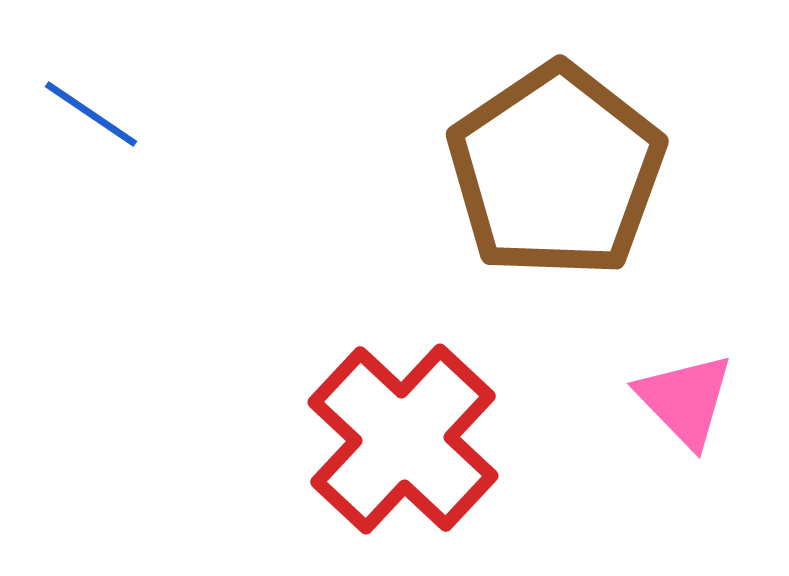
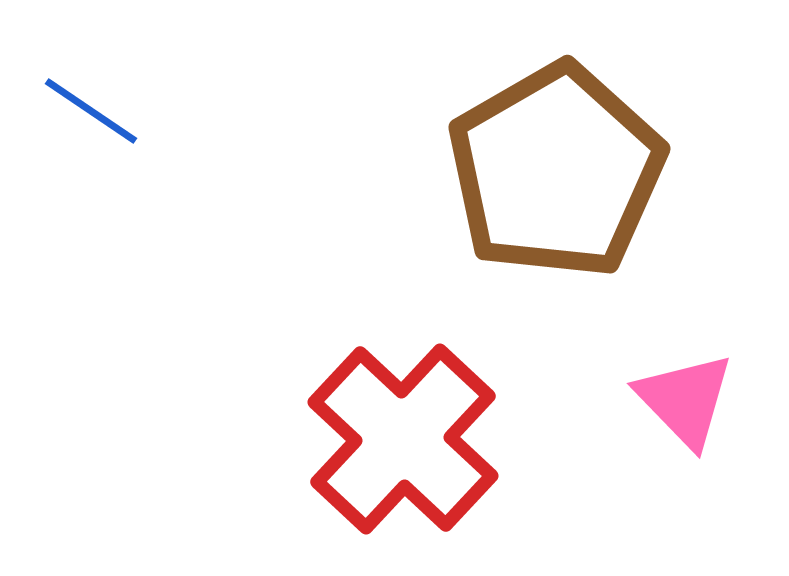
blue line: moved 3 px up
brown pentagon: rotated 4 degrees clockwise
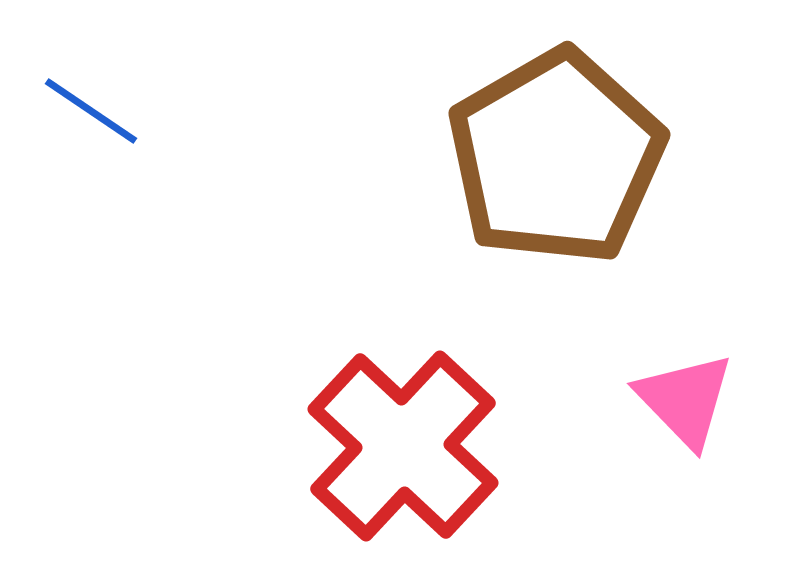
brown pentagon: moved 14 px up
red cross: moved 7 px down
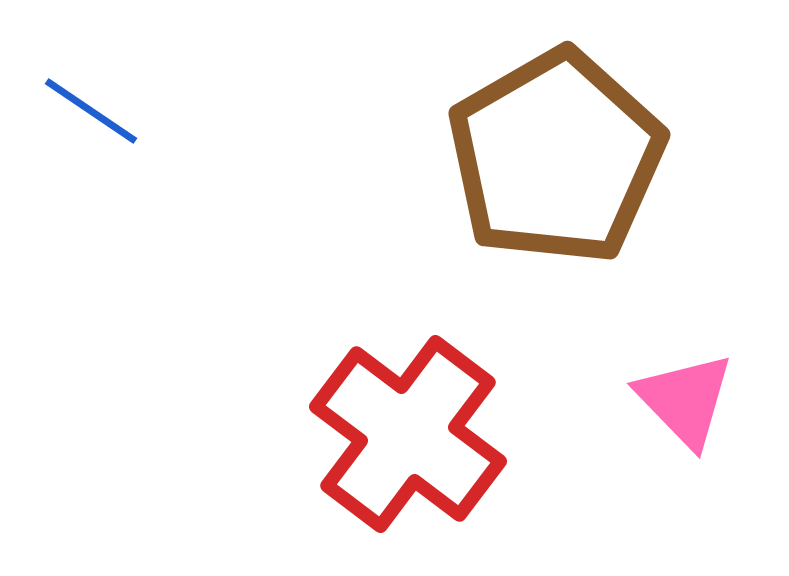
red cross: moved 5 px right, 12 px up; rotated 6 degrees counterclockwise
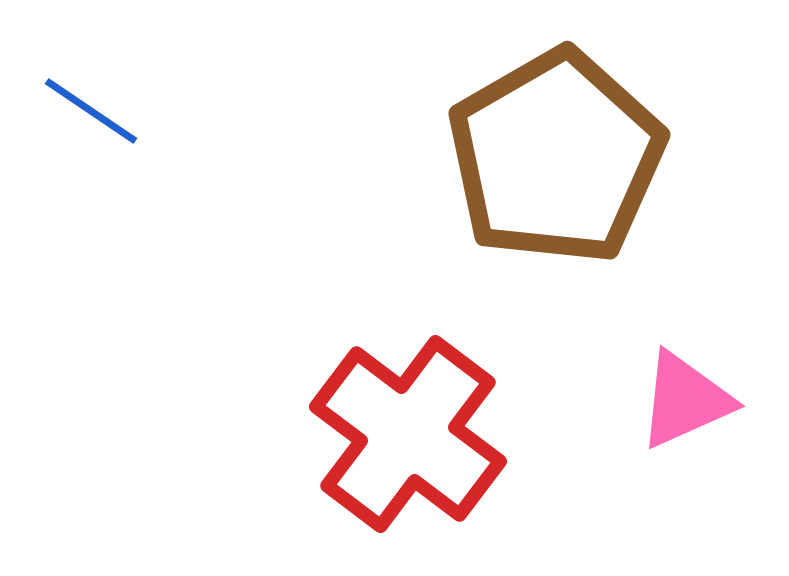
pink triangle: rotated 50 degrees clockwise
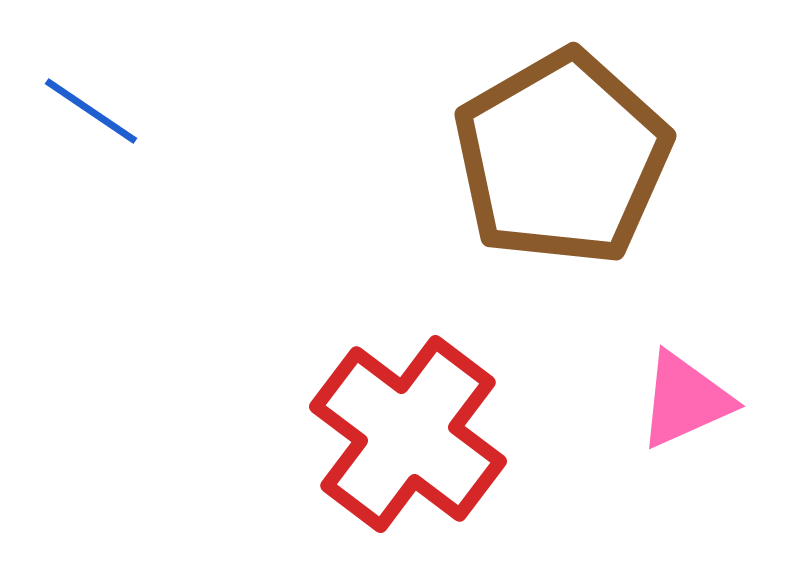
brown pentagon: moved 6 px right, 1 px down
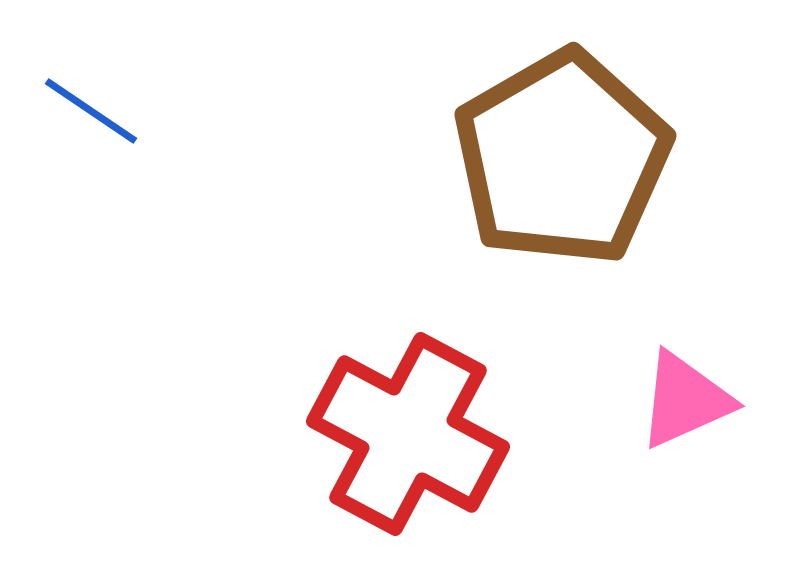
red cross: rotated 9 degrees counterclockwise
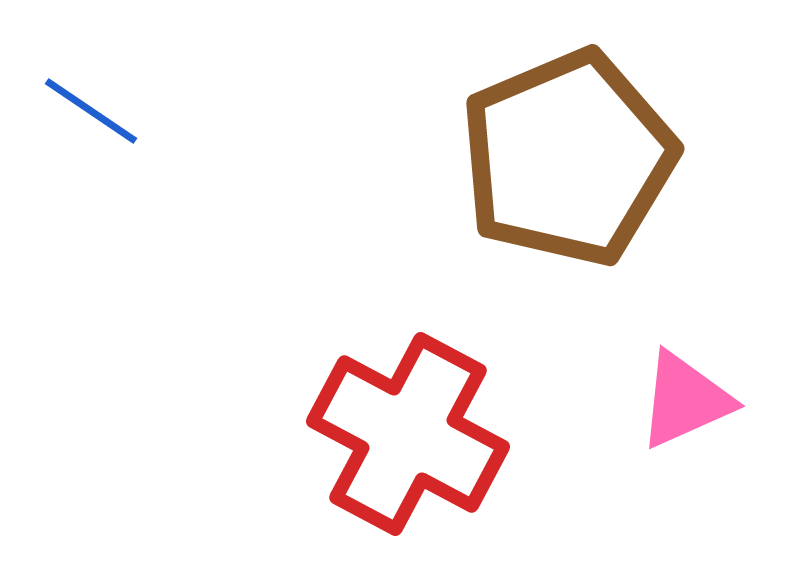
brown pentagon: moved 6 px right; rotated 7 degrees clockwise
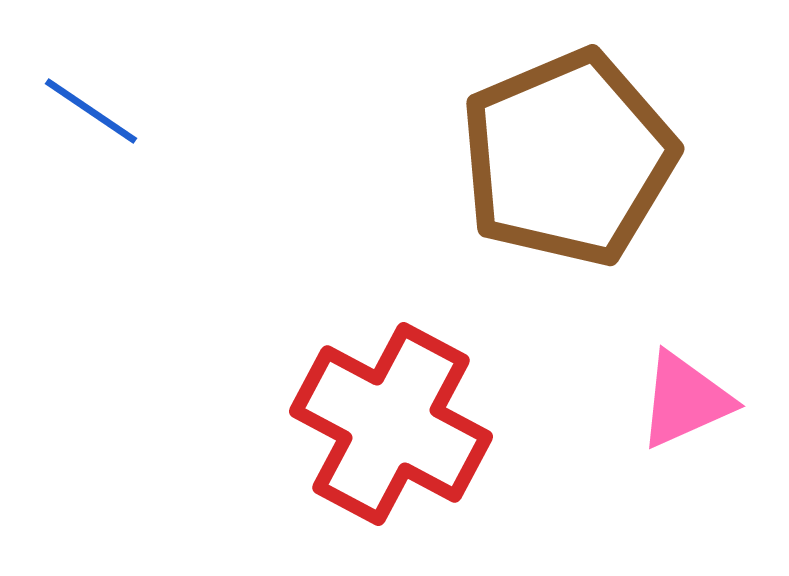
red cross: moved 17 px left, 10 px up
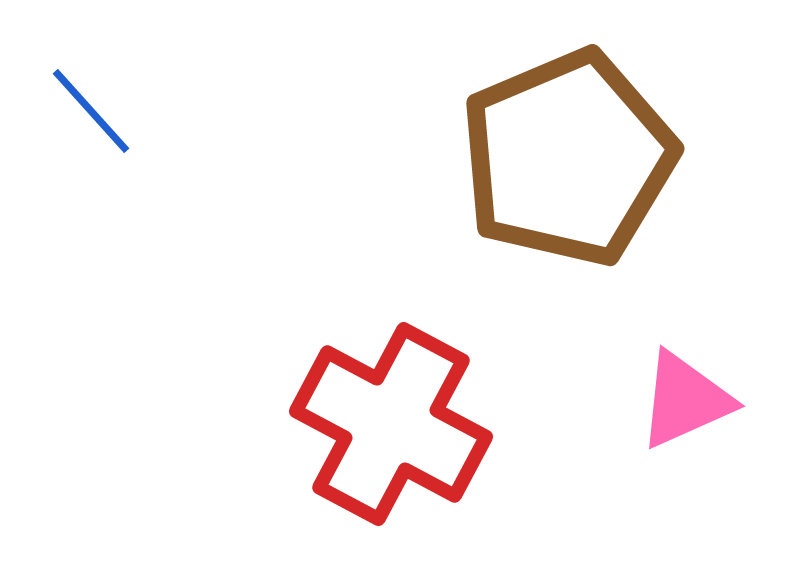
blue line: rotated 14 degrees clockwise
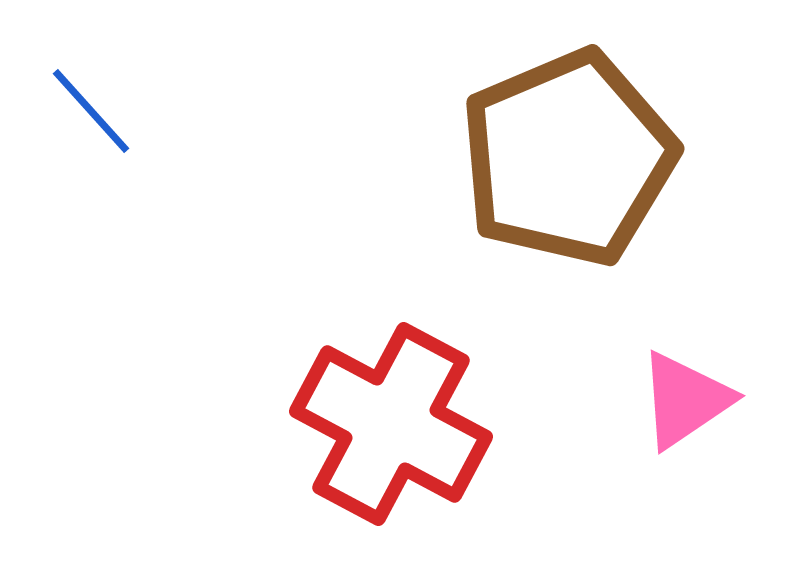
pink triangle: rotated 10 degrees counterclockwise
